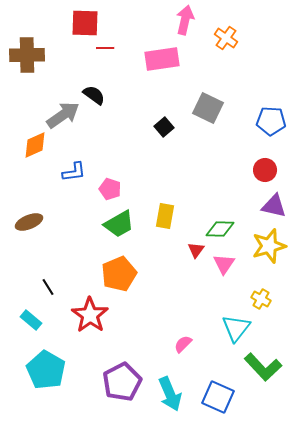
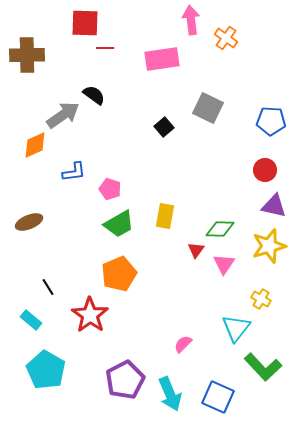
pink arrow: moved 6 px right; rotated 20 degrees counterclockwise
purple pentagon: moved 3 px right, 2 px up
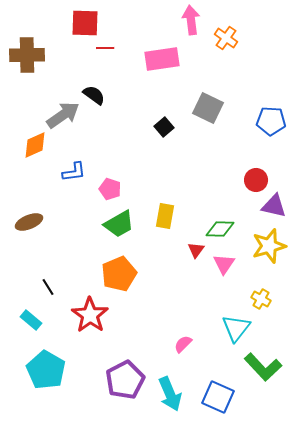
red circle: moved 9 px left, 10 px down
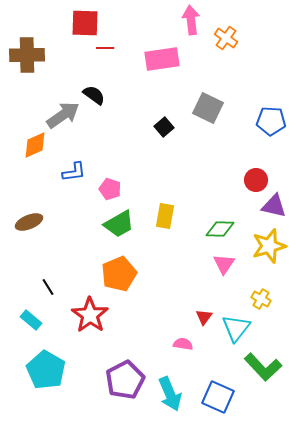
red triangle: moved 8 px right, 67 px down
pink semicircle: rotated 54 degrees clockwise
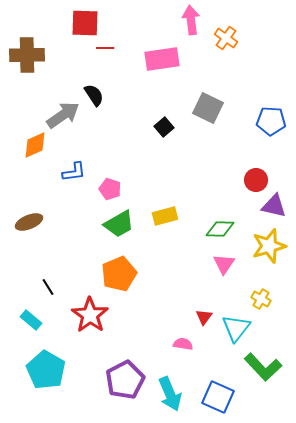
black semicircle: rotated 20 degrees clockwise
yellow rectangle: rotated 65 degrees clockwise
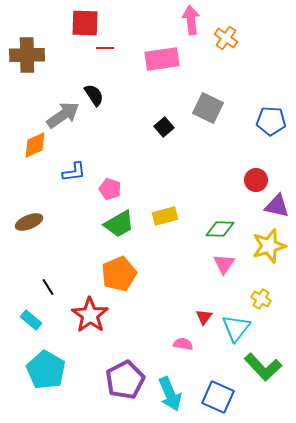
purple triangle: moved 3 px right
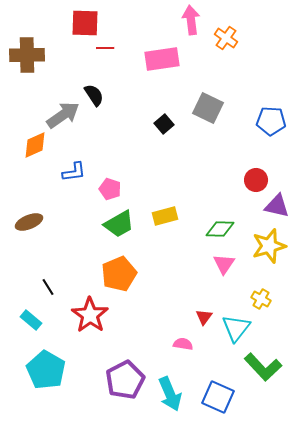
black square: moved 3 px up
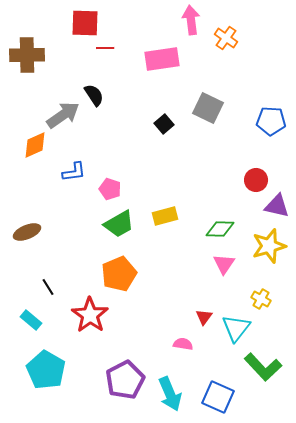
brown ellipse: moved 2 px left, 10 px down
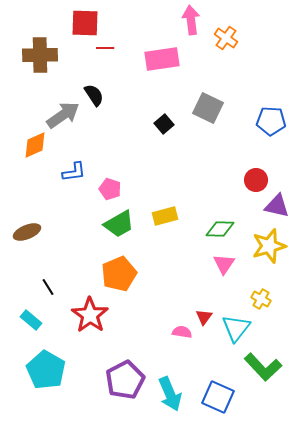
brown cross: moved 13 px right
pink semicircle: moved 1 px left, 12 px up
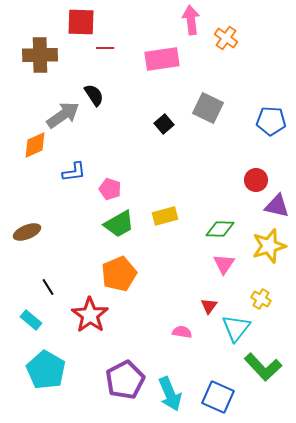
red square: moved 4 px left, 1 px up
red triangle: moved 5 px right, 11 px up
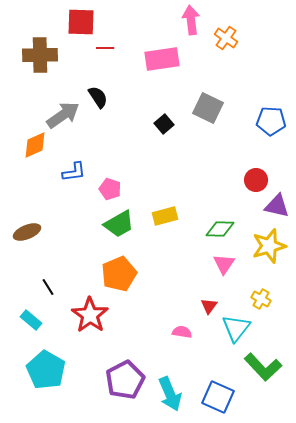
black semicircle: moved 4 px right, 2 px down
